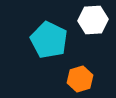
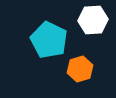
orange hexagon: moved 10 px up
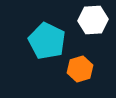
cyan pentagon: moved 2 px left, 1 px down
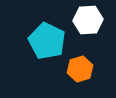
white hexagon: moved 5 px left
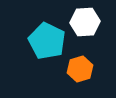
white hexagon: moved 3 px left, 2 px down
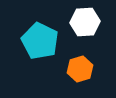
cyan pentagon: moved 7 px left
